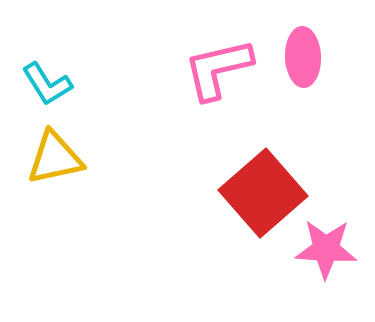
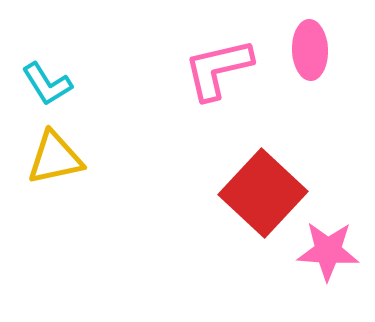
pink ellipse: moved 7 px right, 7 px up
red square: rotated 6 degrees counterclockwise
pink star: moved 2 px right, 2 px down
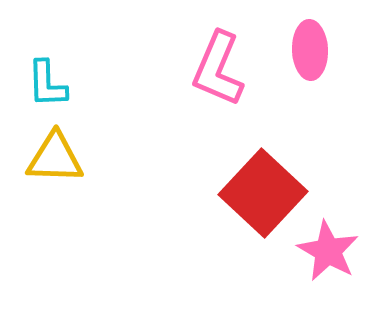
pink L-shape: rotated 54 degrees counterclockwise
cyan L-shape: rotated 30 degrees clockwise
yellow triangle: rotated 14 degrees clockwise
pink star: rotated 26 degrees clockwise
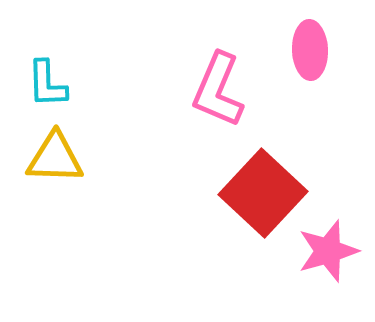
pink L-shape: moved 21 px down
pink star: rotated 26 degrees clockwise
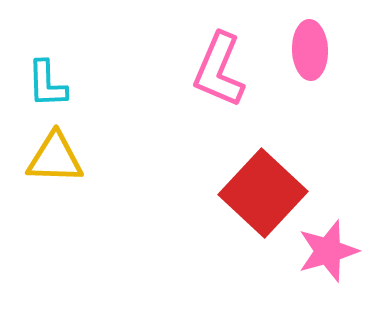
pink L-shape: moved 1 px right, 20 px up
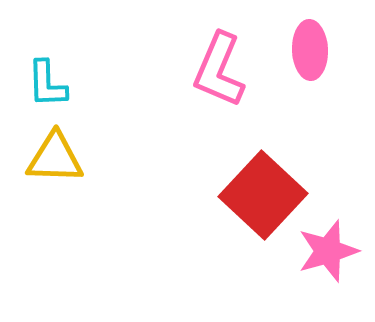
red square: moved 2 px down
